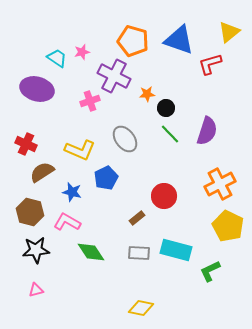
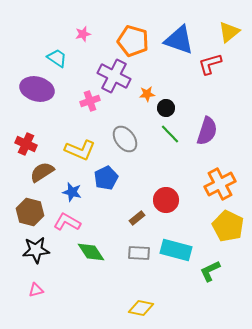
pink star: moved 1 px right, 18 px up
red circle: moved 2 px right, 4 px down
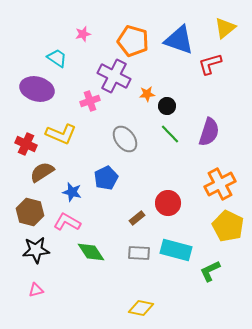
yellow triangle: moved 4 px left, 4 px up
black circle: moved 1 px right, 2 px up
purple semicircle: moved 2 px right, 1 px down
yellow L-shape: moved 19 px left, 16 px up
red circle: moved 2 px right, 3 px down
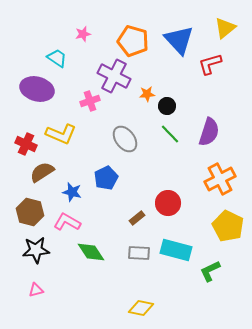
blue triangle: rotated 28 degrees clockwise
orange cross: moved 5 px up
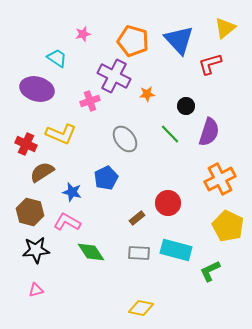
black circle: moved 19 px right
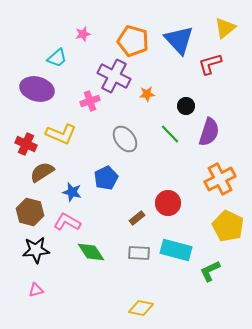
cyan trapezoid: rotated 105 degrees clockwise
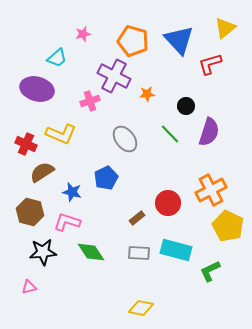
orange cross: moved 9 px left, 11 px down
pink L-shape: rotated 12 degrees counterclockwise
black star: moved 7 px right, 2 px down
pink triangle: moved 7 px left, 3 px up
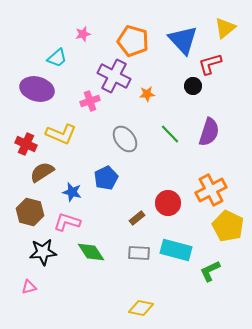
blue triangle: moved 4 px right
black circle: moved 7 px right, 20 px up
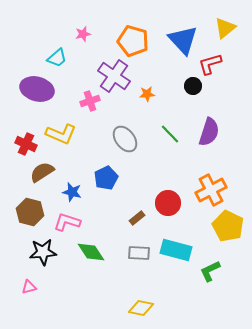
purple cross: rotated 8 degrees clockwise
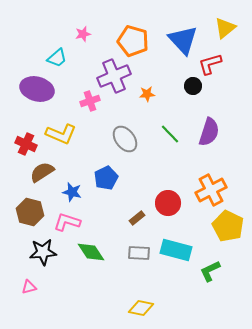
purple cross: rotated 32 degrees clockwise
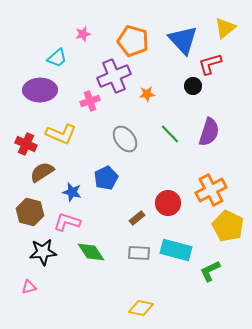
purple ellipse: moved 3 px right, 1 px down; rotated 16 degrees counterclockwise
